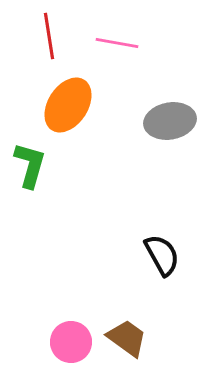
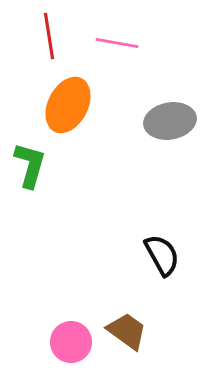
orange ellipse: rotated 6 degrees counterclockwise
brown trapezoid: moved 7 px up
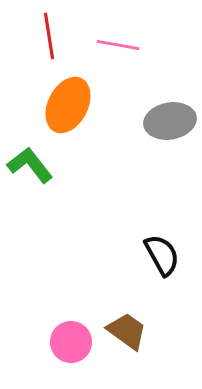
pink line: moved 1 px right, 2 px down
green L-shape: rotated 54 degrees counterclockwise
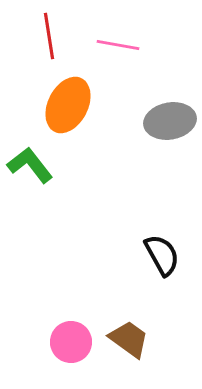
brown trapezoid: moved 2 px right, 8 px down
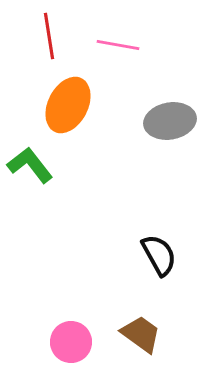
black semicircle: moved 3 px left
brown trapezoid: moved 12 px right, 5 px up
